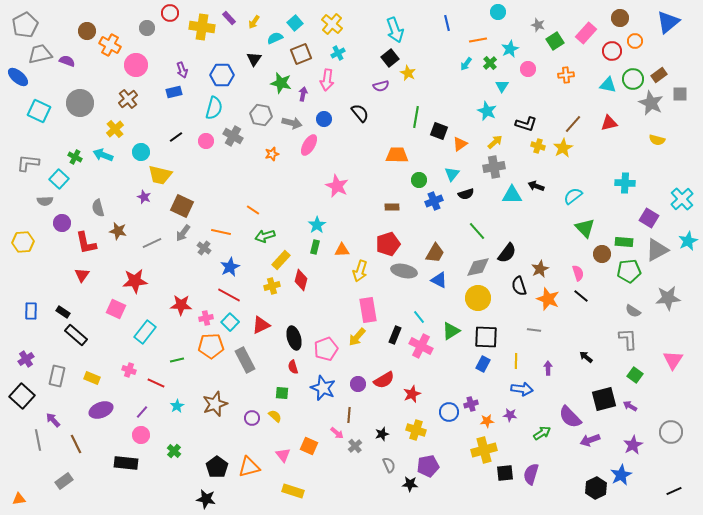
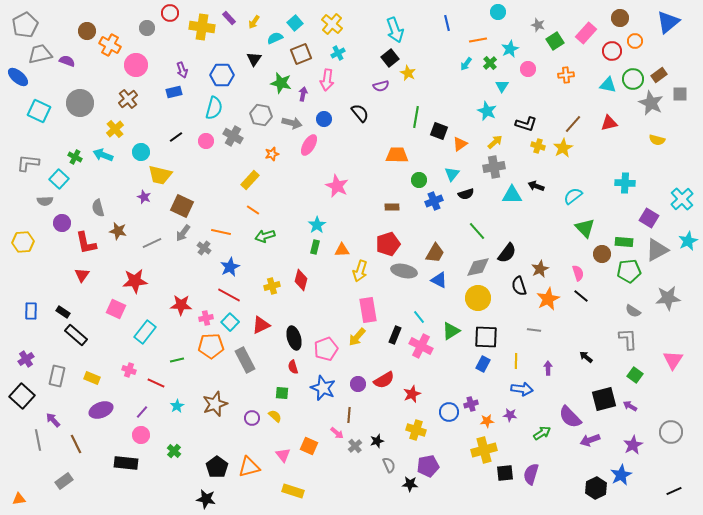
yellow rectangle at (281, 260): moved 31 px left, 80 px up
orange star at (548, 299): rotated 25 degrees clockwise
black star at (382, 434): moved 5 px left, 7 px down
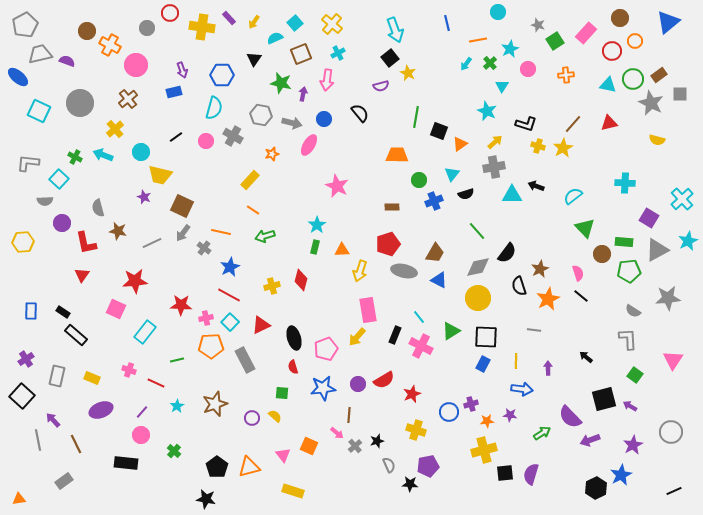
blue star at (323, 388): rotated 30 degrees counterclockwise
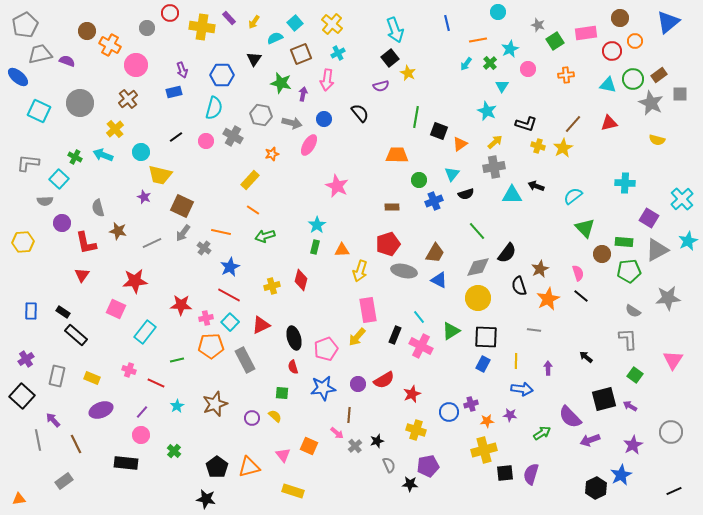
pink rectangle at (586, 33): rotated 40 degrees clockwise
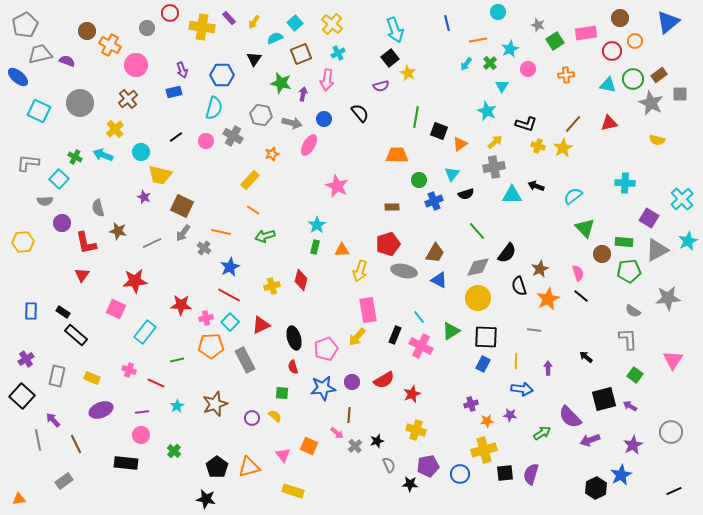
purple circle at (358, 384): moved 6 px left, 2 px up
purple line at (142, 412): rotated 40 degrees clockwise
blue circle at (449, 412): moved 11 px right, 62 px down
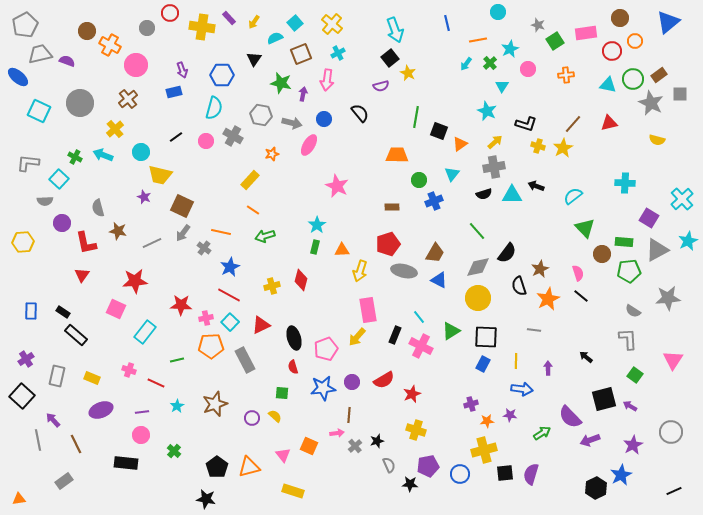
black semicircle at (466, 194): moved 18 px right
pink arrow at (337, 433): rotated 48 degrees counterclockwise
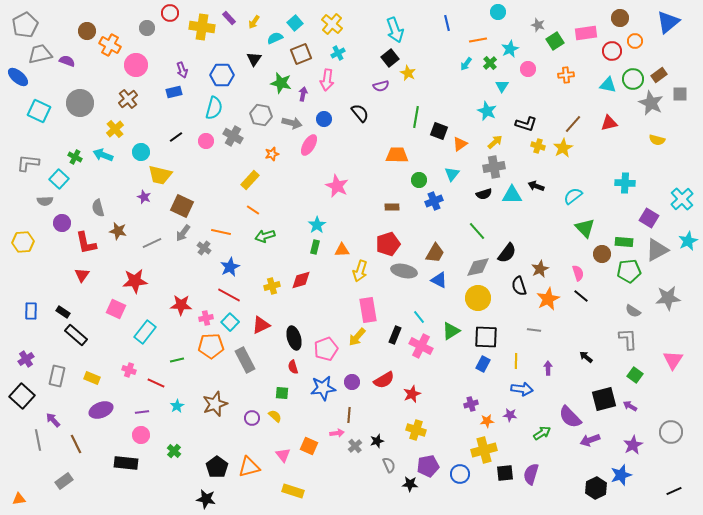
red diamond at (301, 280): rotated 60 degrees clockwise
blue star at (621, 475): rotated 10 degrees clockwise
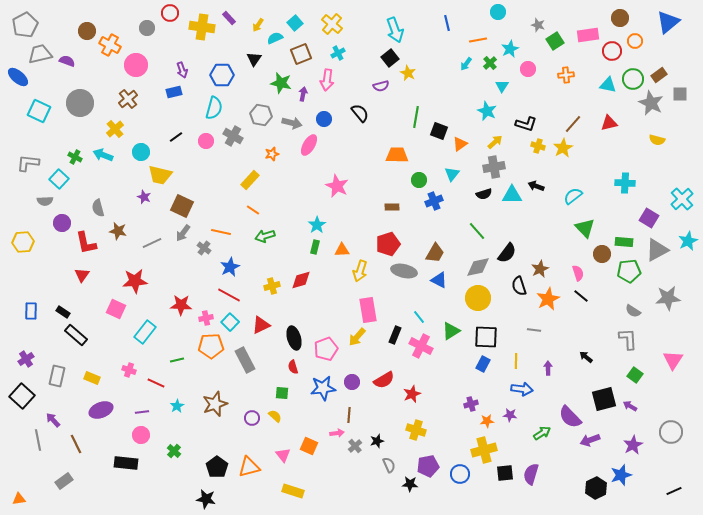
yellow arrow at (254, 22): moved 4 px right, 3 px down
pink rectangle at (586, 33): moved 2 px right, 2 px down
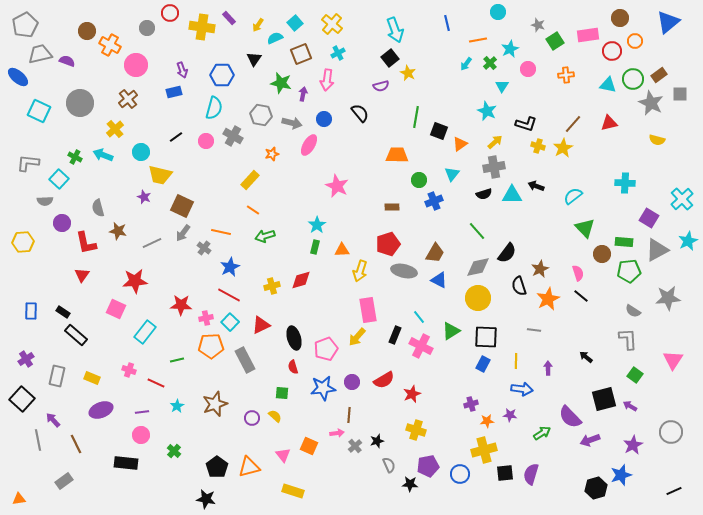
black square at (22, 396): moved 3 px down
black hexagon at (596, 488): rotated 10 degrees clockwise
